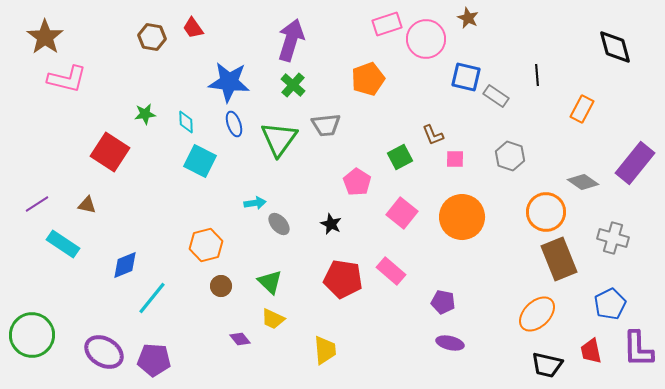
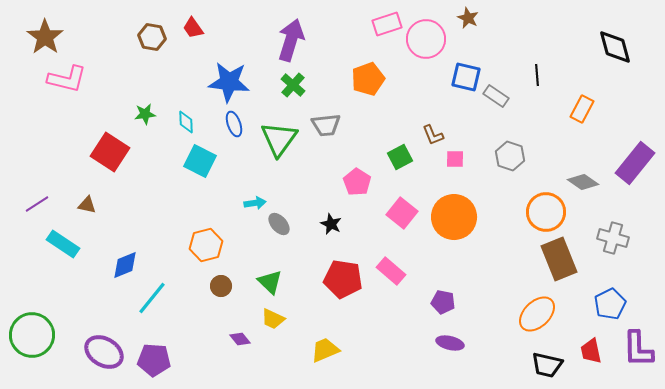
orange circle at (462, 217): moved 8 px left
yellow trapezoid at (325, 350): rotated 108 degrees counterclockwise
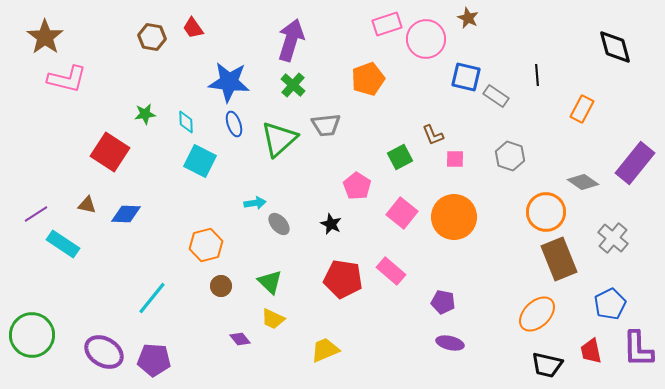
green triangle at (279, 139): rotated 12 degrees clockwise
pink pentagon at (357, 182): moved 4 px down
purple line at (37, 204): moved 1 px left, 10 px down
gray cross at (613, 238): rotated 24 degrees clockwise
blue diamond at (125, 265): moved 1 px right, 51 px up; rotated 24 degrees clockwise
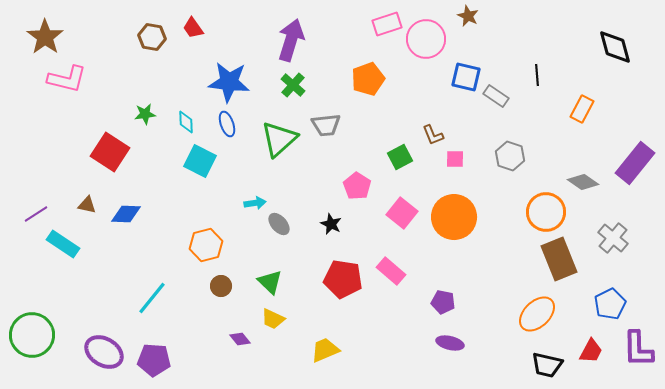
brown star at (468, 18): moved 2 px up
blue ellipse at (234, 124): moved 7 px left
red trapezoid at (591, 351): rotated 140 degrees counterclockwise
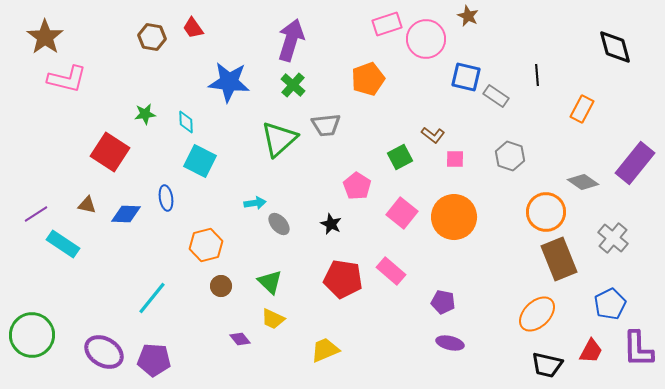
blue ellipse at (227, 124): moved 61 px left, 74 px down; rotated 10 degrees clockwise
brown L-shape at (433, 135): rotated 30 degrees counterclockwise
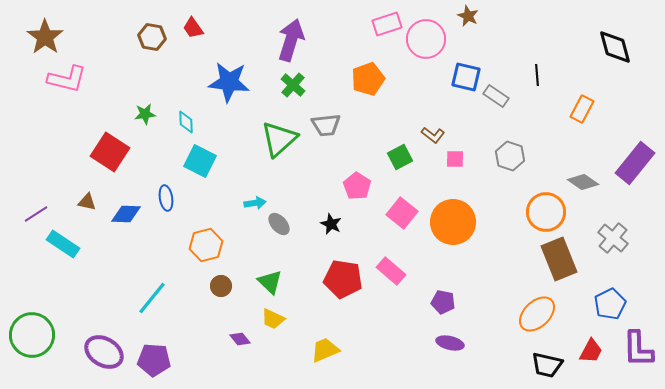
brown triangle at (87, 205): moved 3 px up
orange circle at (454, 217): moved 1 px left, 5 px down
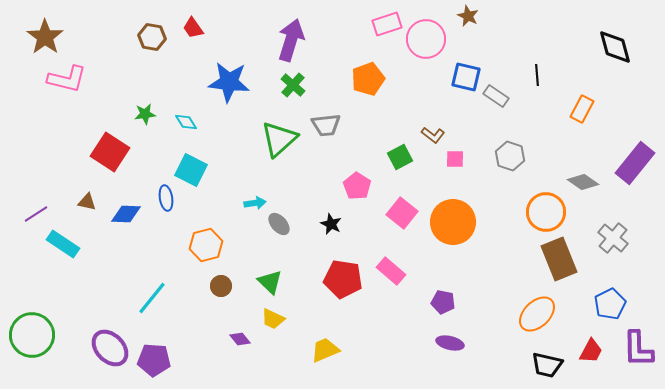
cyan diamond at (186, 122): rotated 30 degrees counterclockwise
cyan square at (200, 161): moved 9 px left, 9 px down
purple ellipse at (104, 352): moved 6 px right, 4 px up; rotated 15 degrees clockwise
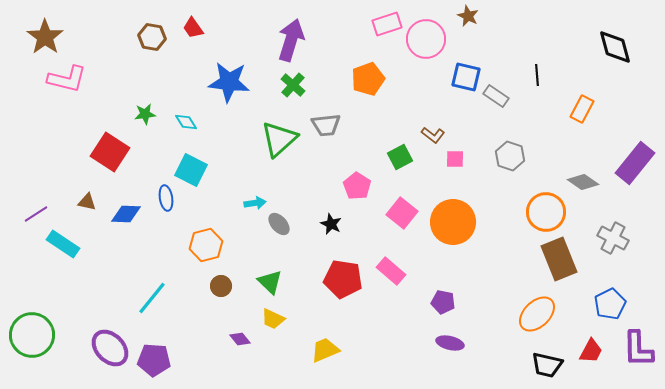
gray cross at (613, 238): rotated 12 degrees counterclockwise
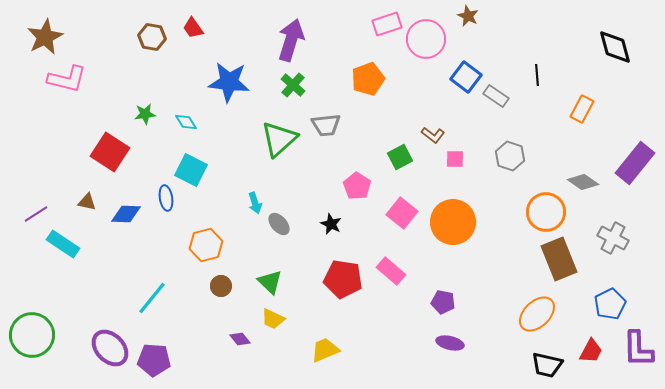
brown star at (45, 37): rotated 9 degrees clockwise
blue square at (466, 77): rotated 24 degrees clockwise
cyan arrow at (255, 203): rotated 80 degrees clockwise
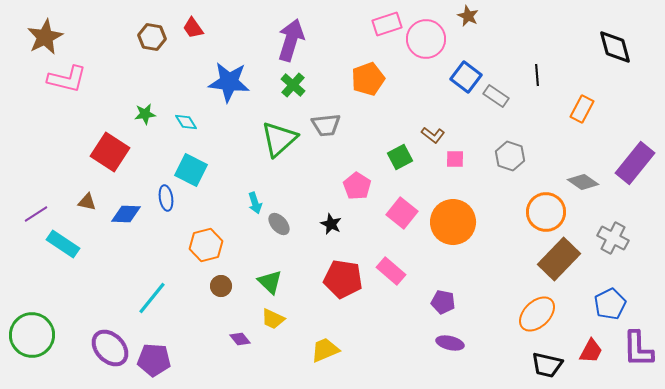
brown rectangle at (559, 259): rotated 66 degrees clockwise
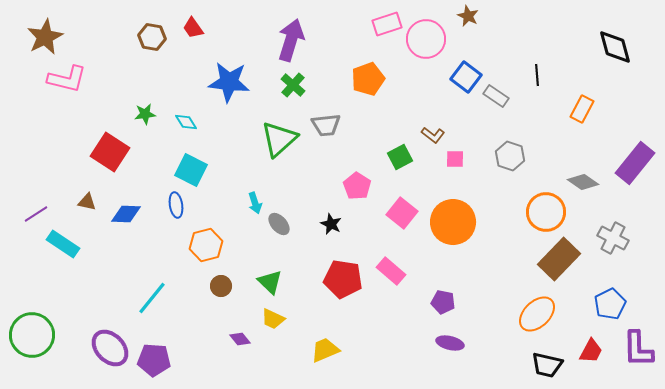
blue ellipse at (166, 198): moved 10 px right, 7 px down
